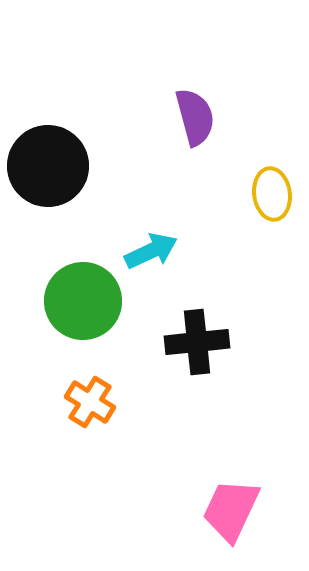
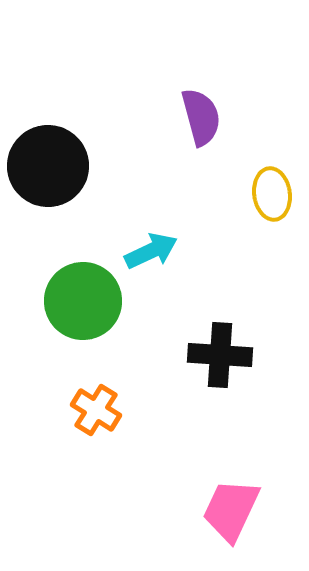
purple semicircle: moved 6 px right
black cross: moved 23 px right, 13 px down; rotated 10 degrees clockwise
orange cross: moved 6 px right, 8 px down
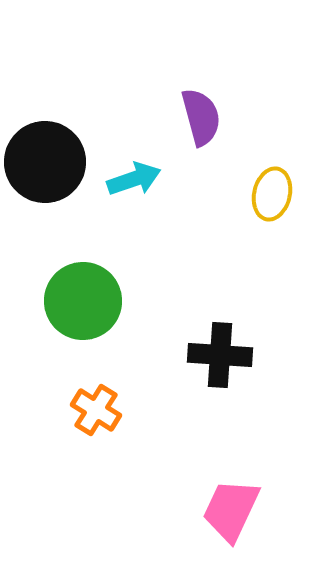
black circle: moved 3 px left, 4 px up
yellow ellipse: rotated 21 degrees clockwise
cyan arrow: moved 17 px left, 72 px up; rotated 6 degrees clockwise
